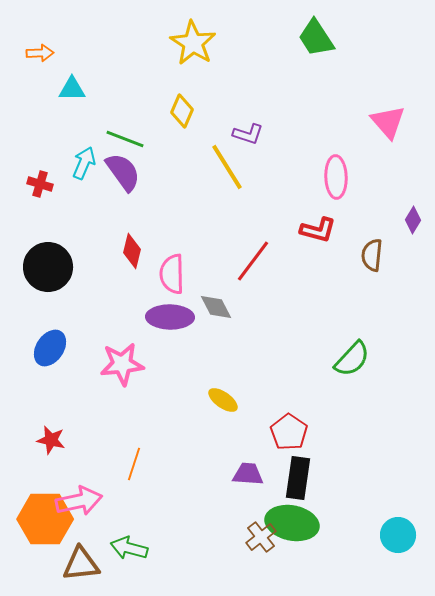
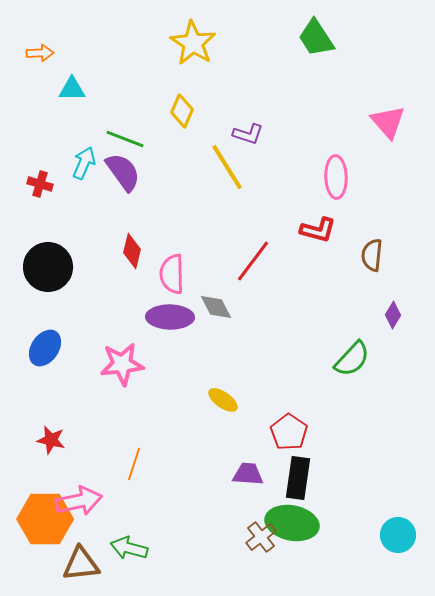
purple diamond: moved 20 px left, 95 px down
blue ellipse: moved 5 px left
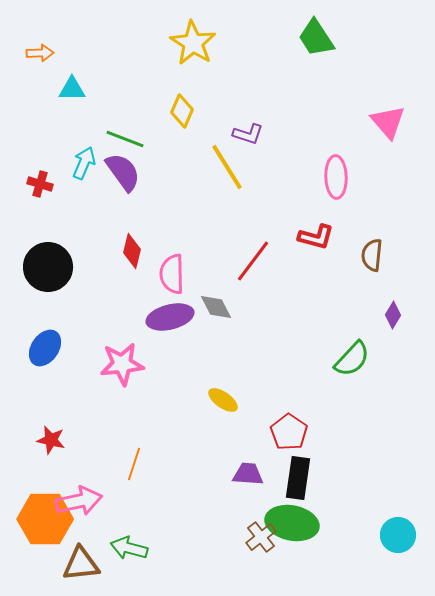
red L-shape: moved 2 px left, 7 px down
purple ellipse: rotated 15 degrees counterclockwise
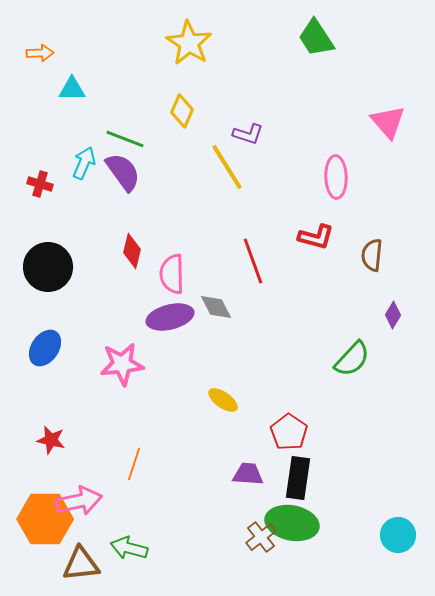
yellow star: moved 4 px left
red line: rotated 57 degrees counterclockwise
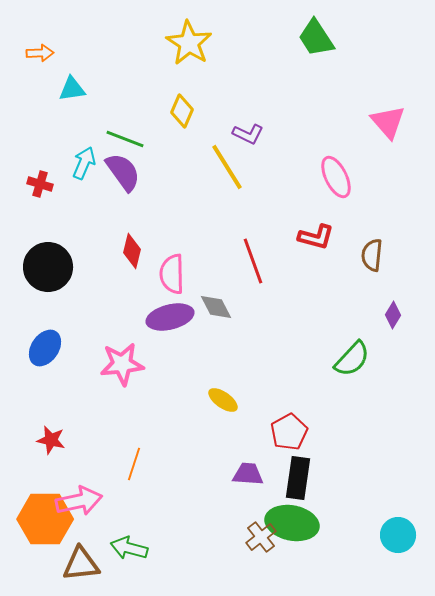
cyan triangle: rotated 8 degrees counterclockwise
purple L-shape: rotated 8 degrees clockwise
pink ellipse: rotated 24 degrees counterclockwise
red pentagon: rotated 9 degrees clockwise
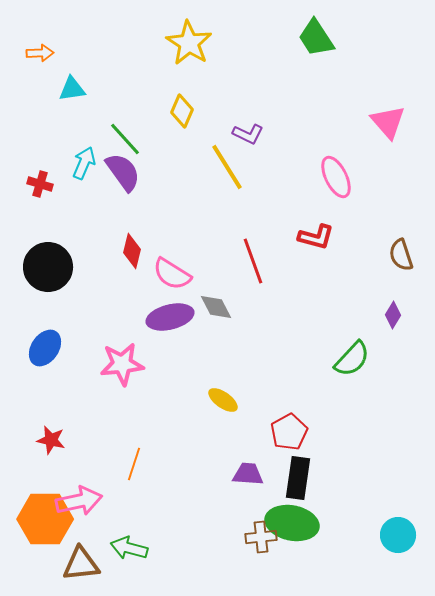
green line: rotated 27 degrees clockwise
brown semicircle: moved 29 px right; rotated 24 degrees counterclockwise
pink semicircle: rotated 57 degrees counterclockwise
brown cross: rotated 32 degrees clockwise
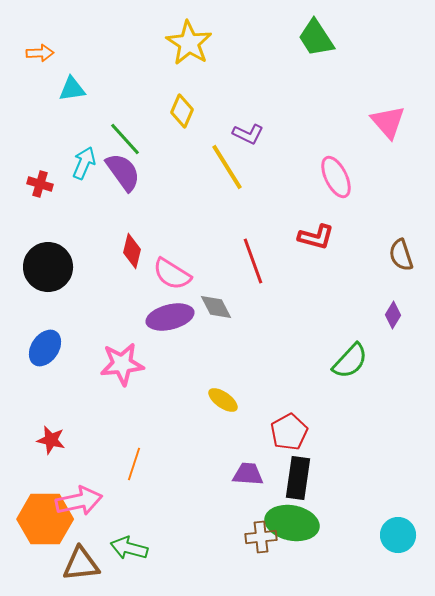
green semicircle: moved 2 px left, 2 px down
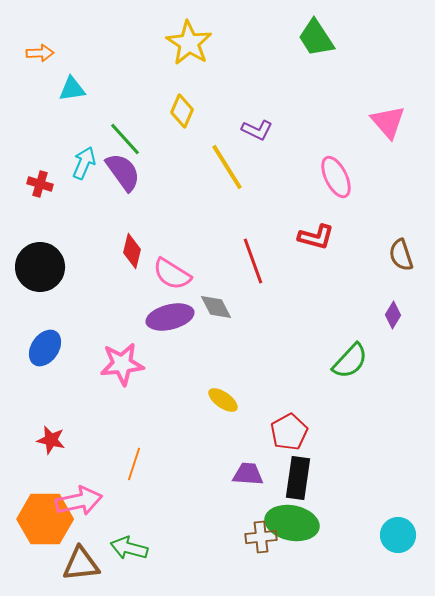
purple L-shape: moved 9 px right, 4 px up
black circle: moved 8 px left
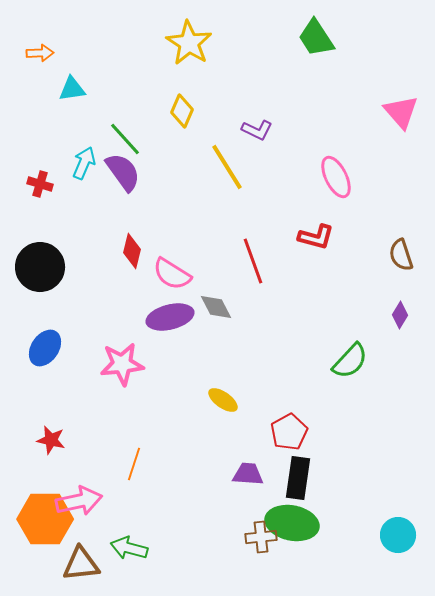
pink triangle: moved 13 px right, 10 px up
purple diamond: moved 7 px right
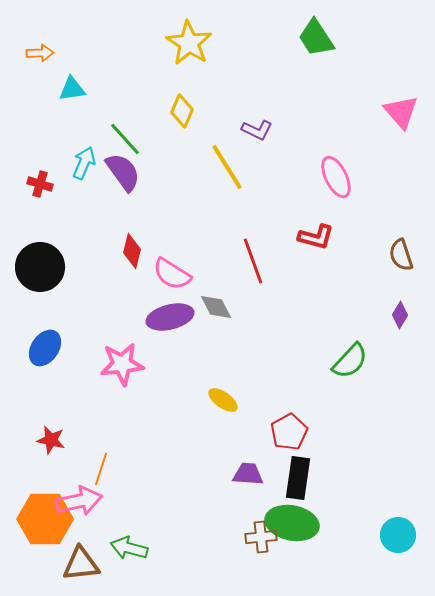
orange line: moved 33 px left, 5 px down
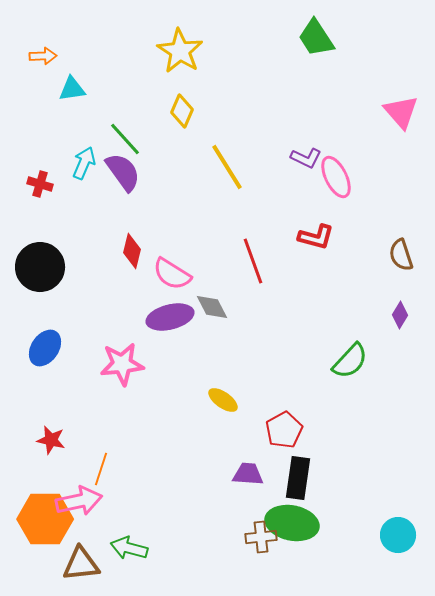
yellow star: moved 9 px left, 8 px down
orange arrow: moved 3 px right, 3 px down
purple L-shape: moved 49 px right, 28 px down
gray diamond: moved 4 px left
red pentagon: moved 5 px left, 2 px up
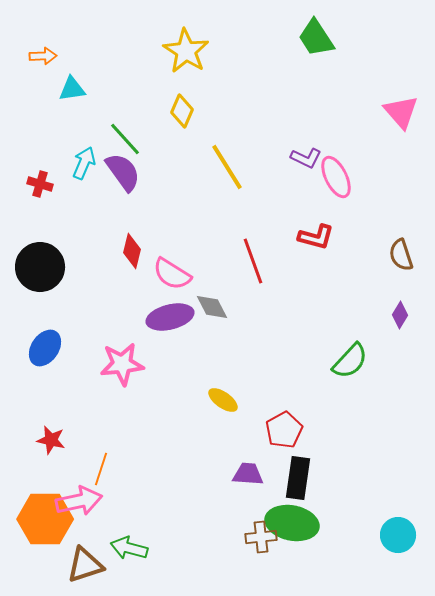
yellow star: moved 6 px right
brown triangle: moved 4 px right, 1 px down; rotated 12 degrees counterclockwise
